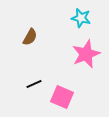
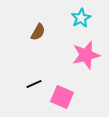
cyan star: rotated 30 degrees clockwise
brown semicircle: moved 8 px right, 5 px up
pink star: moved 1 px down; rotated 8 degrees clockwise
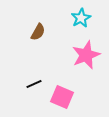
pink star: rotated 8 degrees counterclockwise
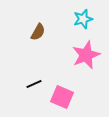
cyan star: moved 2 px right, 1 px down; rotated 12 degrees clockwise
